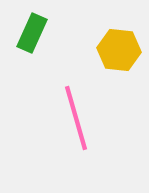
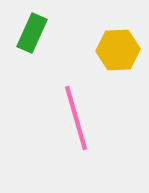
yellow hexagon: moved 1 px left; rotated 9 degrees counterclockwise
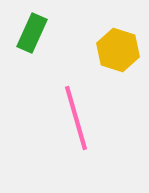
yellow hexagon: rotated 21 degrees clockwise
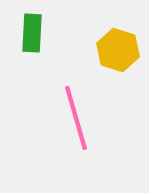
green rectangle: rotated 21 degrees counterclockwise
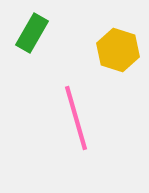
green rectangle: rotated 27 degrees clockwise
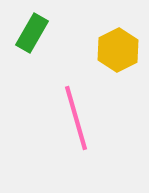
yellow hexagon: rotated 15 degrees clockwise
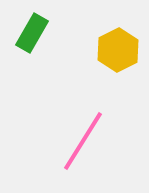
pink line: moved 7 px right, 23 px down; rotated 48 degrees clockwise
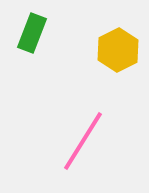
green rectangle: rotated 9 degrees counterclockwise
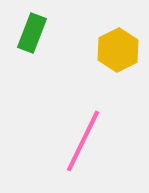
pink line: rotated 6 degrees counterclockwise
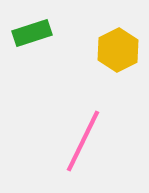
green rectangle: rotated 51 degrees clockwise
